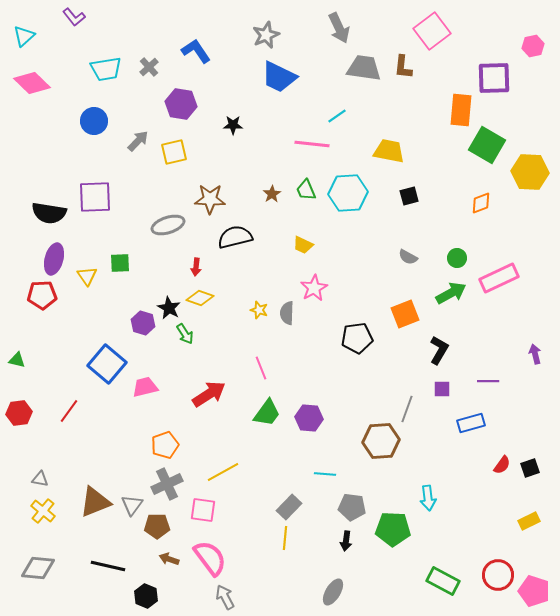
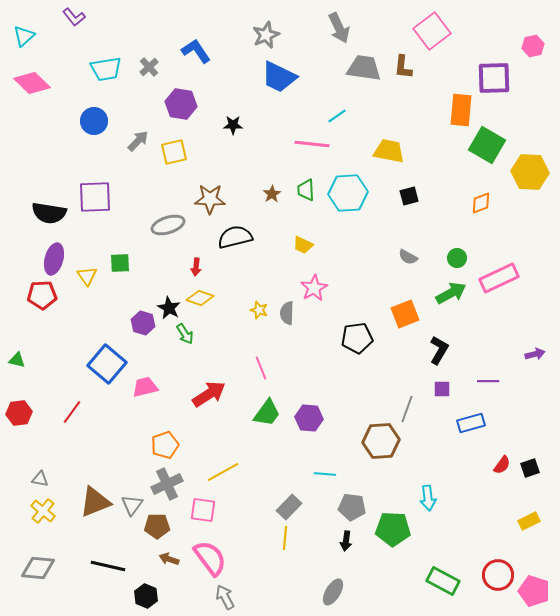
green trapezoid at (306, 190): rotated 20 degrees clockwise
purple arrow at (535, 354): rotated 90 degrees clockwise
red line at (69, 411): moved 3 px right, 1 px down
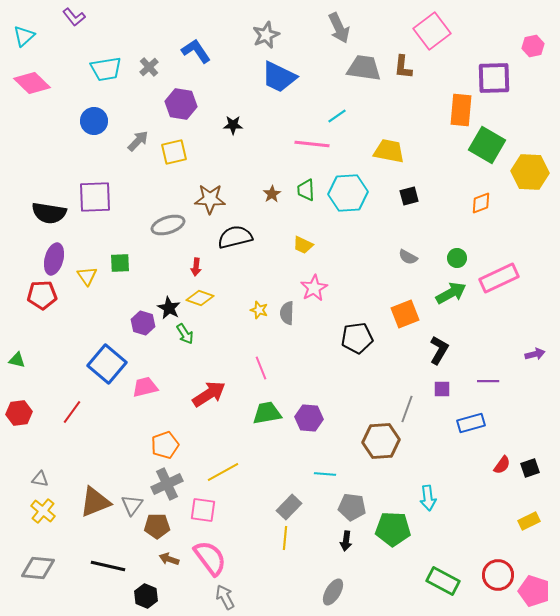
green trapezoid at (267, 413): rotated 136 degrees counterclockwise
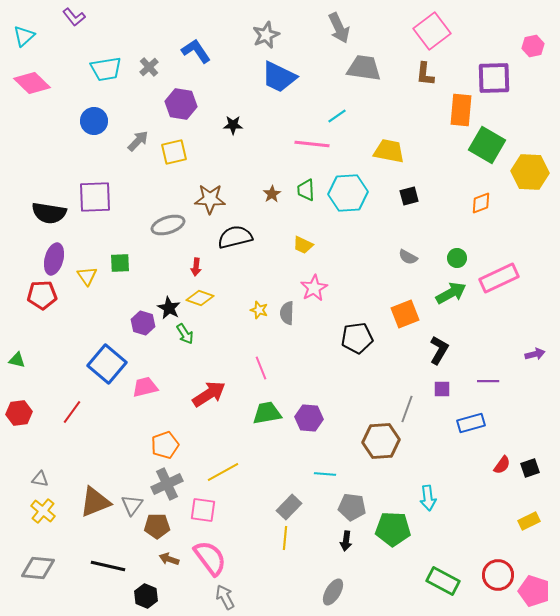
brown L-shape at (403, 67): moved 22 px right, 7 px down
